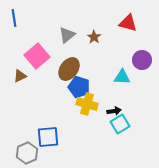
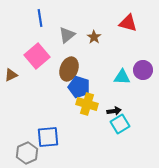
blue line: moved 26 px right
purple circle: moved 1 px right, 10 px down
brown ellipse: rotated 15 degrees counterclockwise
brown triangle: moved 9 px left, 1 px up
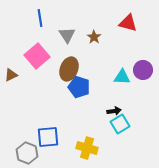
gray triangle: rotated 24 degrees counterclockwise
yellow cross: moved 44 px down
gray hexagon: rotated 15 degrees counterclockwise
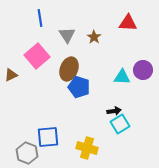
red triangle: rotated 12 degrees counterclockwise
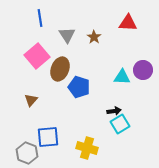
brown ellipse: moved 9 px left
brown triangle: moved 20 px right, 25 px down; rotated 24 degrees counterclockwise
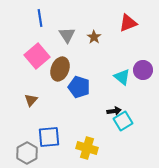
red triangle: rotated 24 degrees counterclockwise
cyan triangle: rotated 36 degrees clockwise
cyan square: moved 3 px right, 3 px up
blue square: moved 1 px right
gray hexagon: rotated 10 degrees clockwise
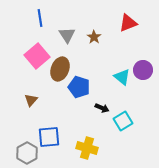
black arrow: moved 12 px left, 3 px up; rotated 32 degrees clockwise
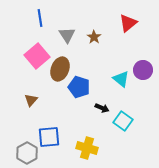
red triangle: rotated 18 degrees counterclockwise
cyan triangle: moved 1 px left, 2 px down
cyan square: rotated 24 degrees counterclockwise
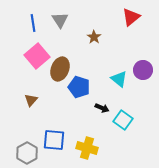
blue line: moved 7 px left, 5 px down
red triangle: moved 3 px right, 6 px up
gray triangle: moved 7 px left, 15 px up
cyan triangle: moved 2 px left
cyan square: moved 1 px up
blue square: moved 5 px right, 3 px down; rotated 10 degrees clockwise
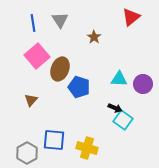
purple circle: moved 14 px down
cyan triangle: rotated 36 degrees counterclockwise
black arrow: moved 13 px right
